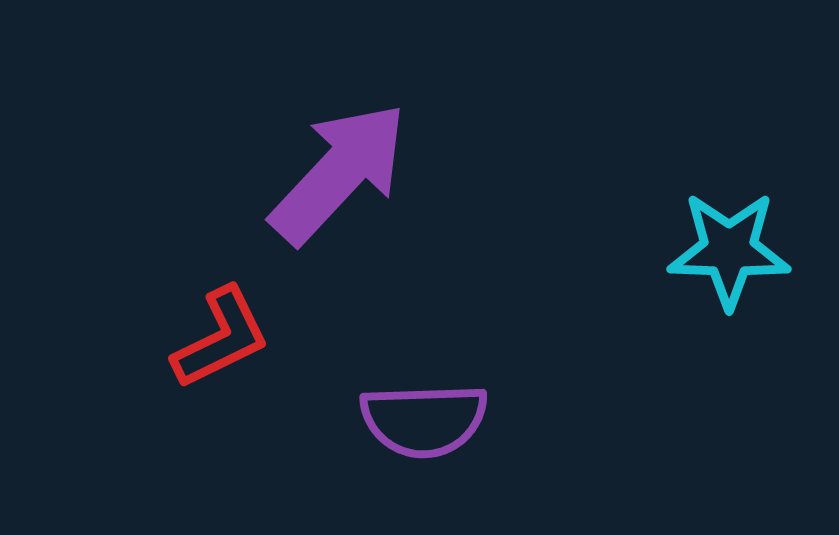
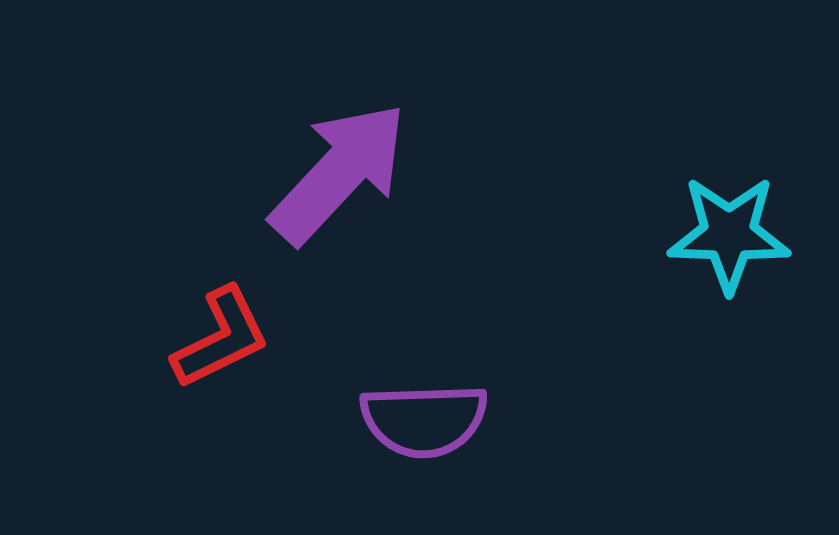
cyan star: moved 16 px up
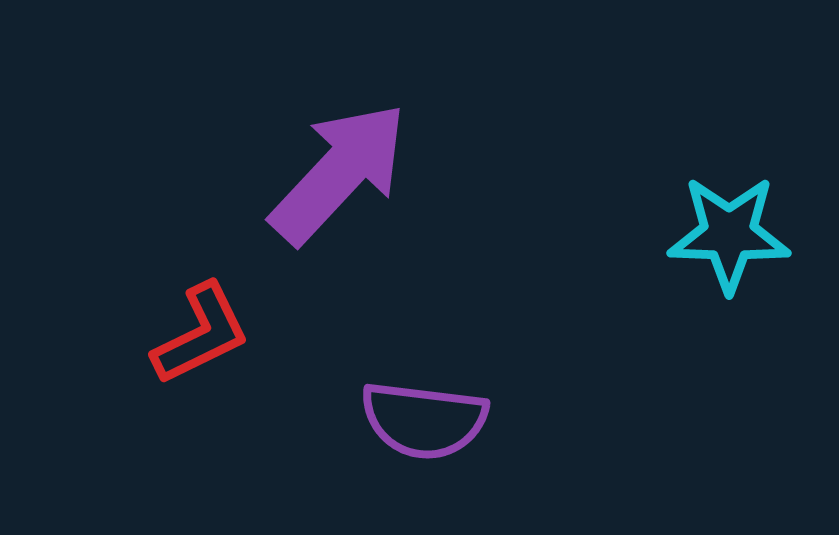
red L-shape: moved 20 px left, 4 px up
purple semicircle: rotated 9 degrees clockwise
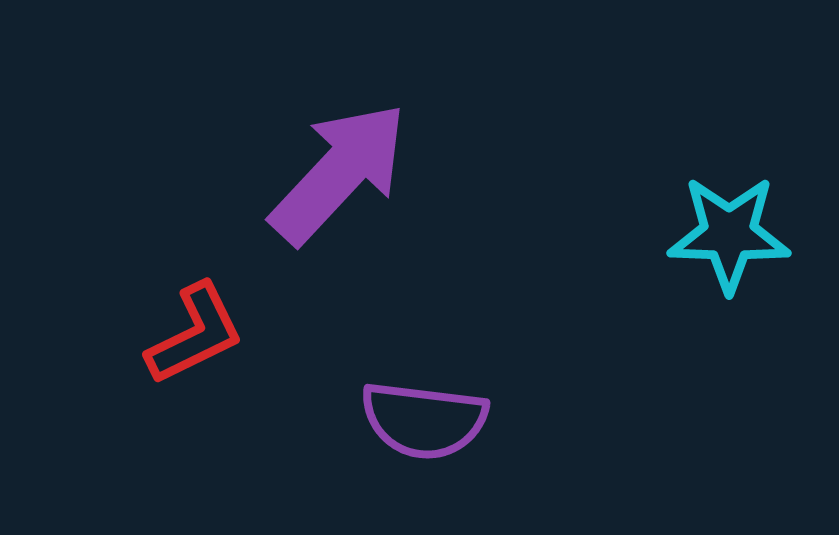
red L-shape: moved 6 px left
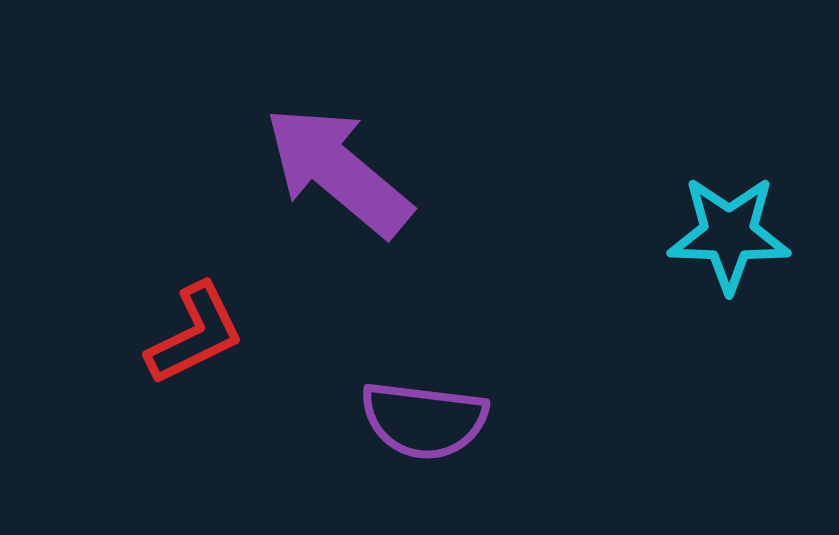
purple arrow: moved 1 px left, 2 px up; rotated 93 degrees counterclockwise
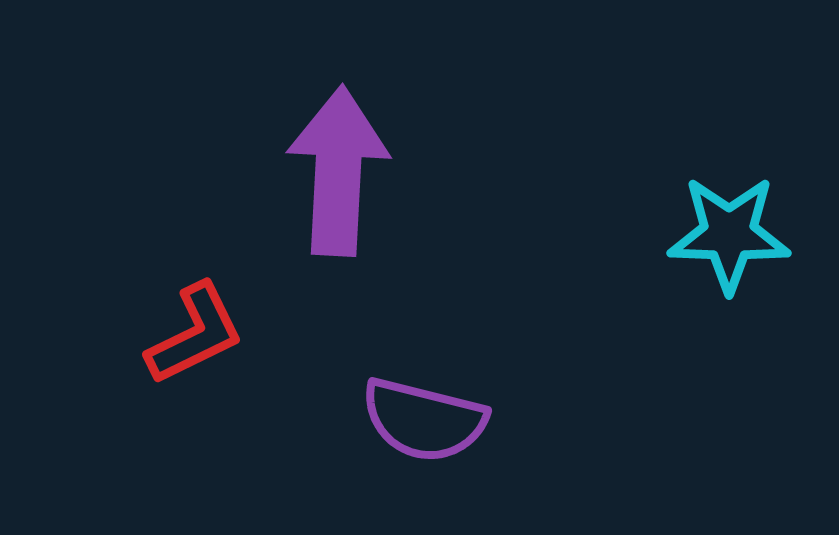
purple arrow: rotated 53 degrees clockwise
purple semicircle: rotated 7 degrees clockwise
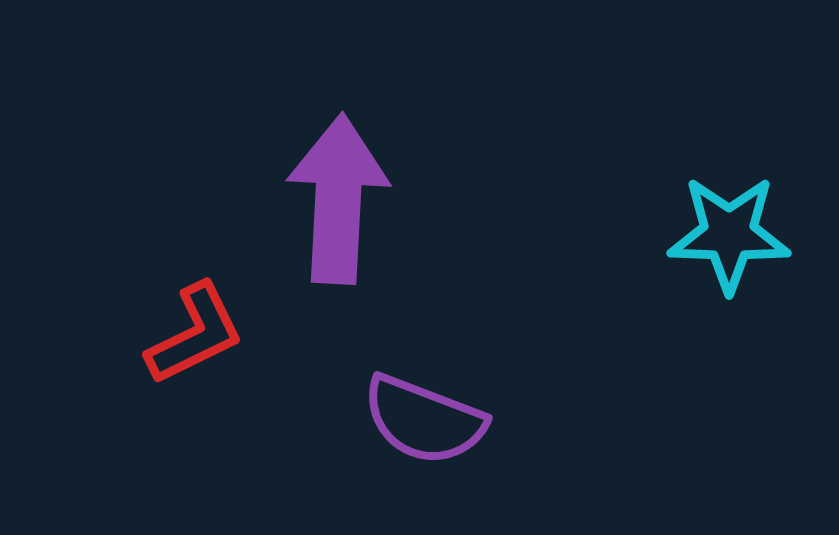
purple arrow: moved 28 px down
purple semicircle: rotated 7 degrees clockwise
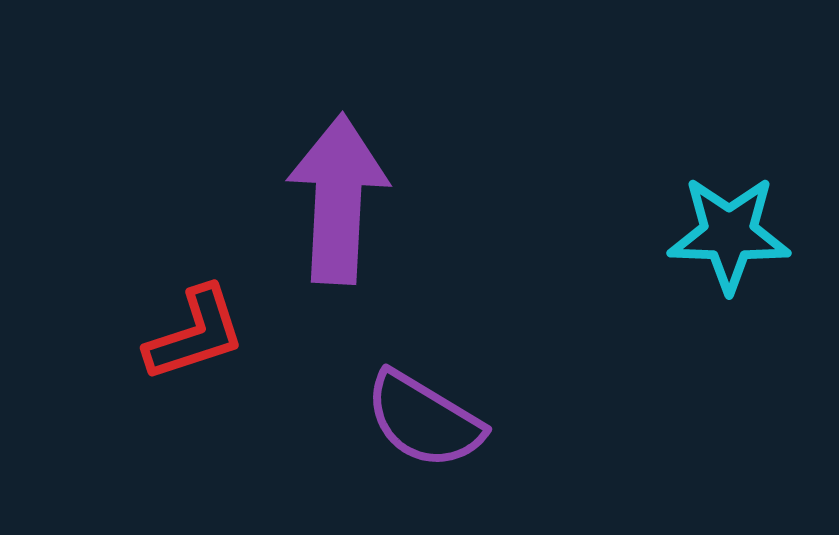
red L-shape: rotated 8 degrees clockwise
purple semicircle: rotated 10 degrees clockwise
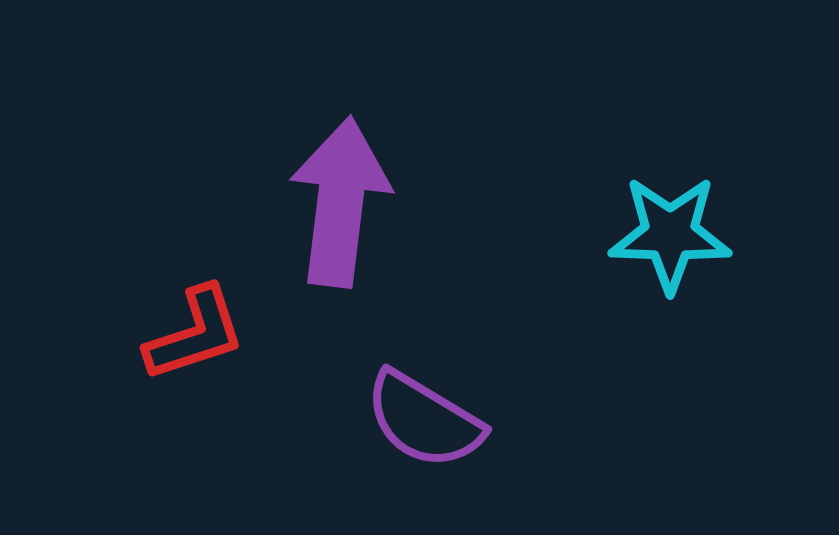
purple arrow: moved 2 px right, 3 px down; rotated 4 degrees clockwise
cyan star: moved 59 px left
